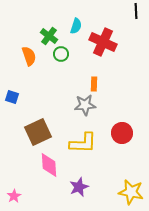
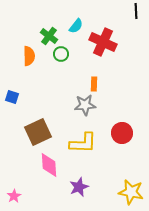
cyan semicircle: rotated 21 degrees clockwise
orange semicircle: rotated 18 degrees clockwise
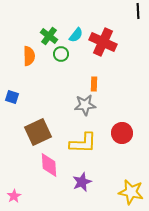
black line: moved 2 px right
cyan semicircle: moved 9 px down
purple star: moved 3 px right, 5 px up
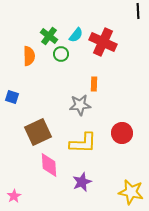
gray star: moved 5 px left
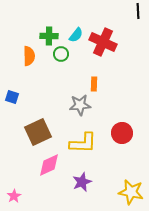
green cross: rotated 36 degrees counterclockwise
pink diamond: rotated 70 degrees clockwise
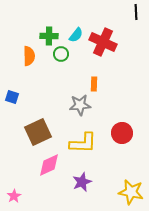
black line: moved 2 px left, 1 px down
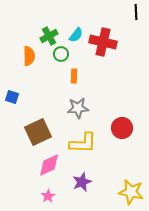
green cross: rotated 30 degrees counterclockwise
red cross: rotated 12 degrees counterclockwise
orange rectangle: moved 20 px left, 8 px up
gray star: moved 2 px left, 3 px down
red circle: moved 5 px up
pink star: moved 34 px right
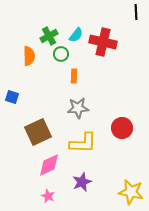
pink star: rotated 16 degrees counterclockwise
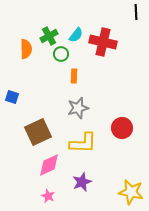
orange semicircle: moved 3 px left, 7 px up
gray star: rotated 10 degrees counterclockwise
